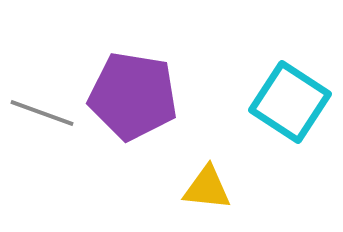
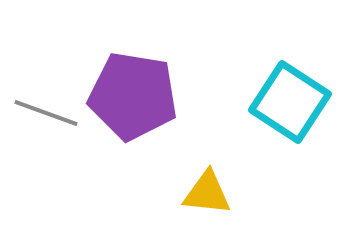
gray line: moved 4 px right
yellow triangle: moved 5 px down
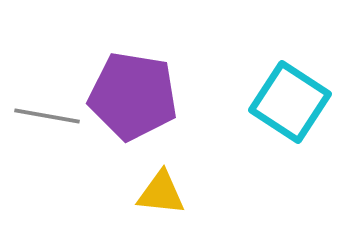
gray line: moved 1 px right, 3 px down; rotated 10 degrees counterclockwise
yellow triangle: moved 46 px left
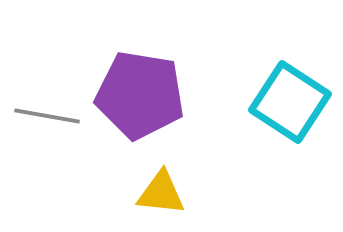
purple pentagon: moved 7 px right, 1 px up
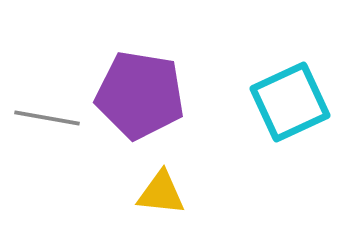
cyan square: rotated 32 degrees clockwise
gray line: moved 2 px down
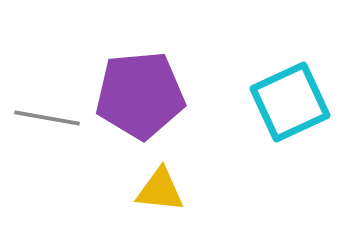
purple pentagon: rotated 14 degrees counterclockwise
yellow triangle: moved 1 px left, 3 px up
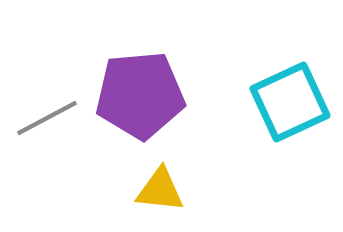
gray line: rotated 38 degrees counterclockwise
